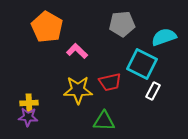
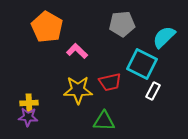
cyan semicircle: rotated 25 degrees counterclockwise
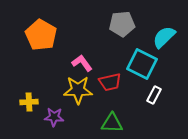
orange pentagon: moved 6 px left, 8 px down
pink L-shape: moved 5 px right, 12 px down; rotated 10 degrees clockwise
white rectangle: moved 1 px right, 4 px down
yellow cross: moved 1 px up
purple star: moved 26 px right
green triangle: moved 8 px right, 2 px down
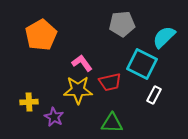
orange pentagon: rotated 12 degrees clockwise
purple star: rotated 24 degrees clockwise
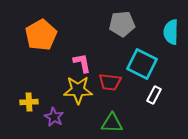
cyan semicircle: moved 7 px right, 5 px up; rotated 45 degrees counterclockwise
pink L-shape: rotated 25 degrees clockwise
red trapezoid: rotated 20 degrees clockwise
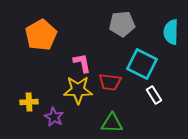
white rectangle: rotated 60 degrees counterclockwise
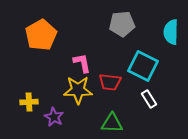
cyan square: moved 1 px right, 2 px down
white rectangle: moved 5 px left, 4 px down
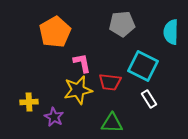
orange pentagon: moved 14 px right, 3 px up
yellow star: rotated 12 degrees counterclockwise
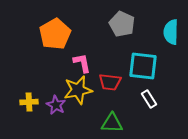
gray pentagon: rotated 30 degrees clockwise
orange pentagon: moved 2 px down
cyan square: rotated 20 degrees counterclockwise
purple star: moved 2 px right, 12 px up
